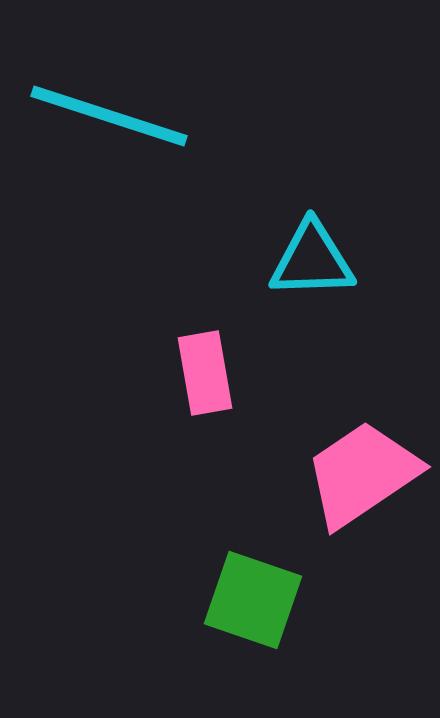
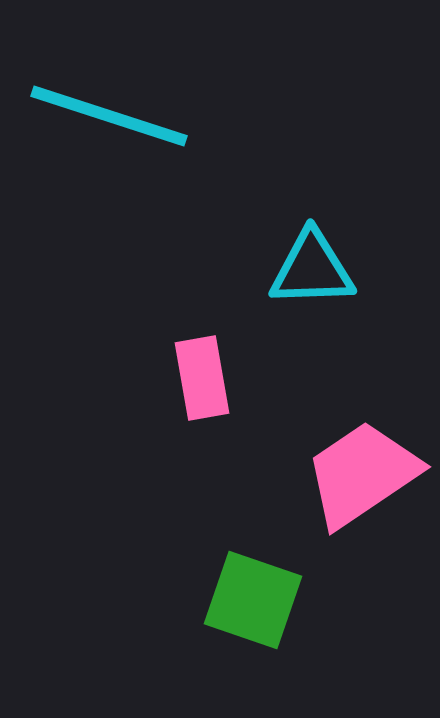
cyan triangle: moved 9 px down
pink rectangle: moved 3 px left, 5 px down
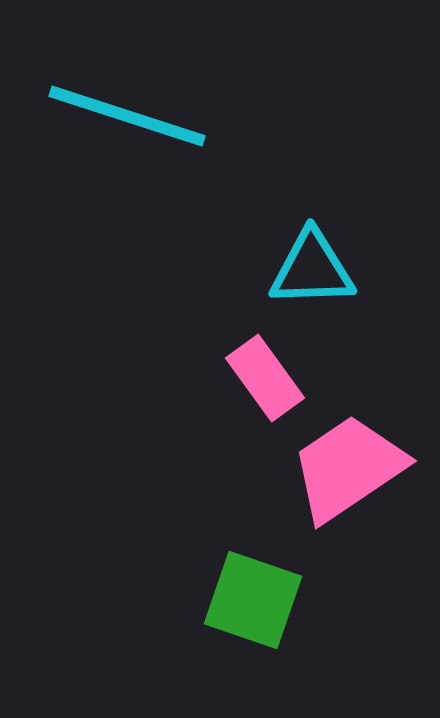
cyan line: moved 18 px right
pink rectangle: moved 63 px right; rotated 26 degrees counterclockwise
pink trapezoid: moved 14 px left, 6 px up
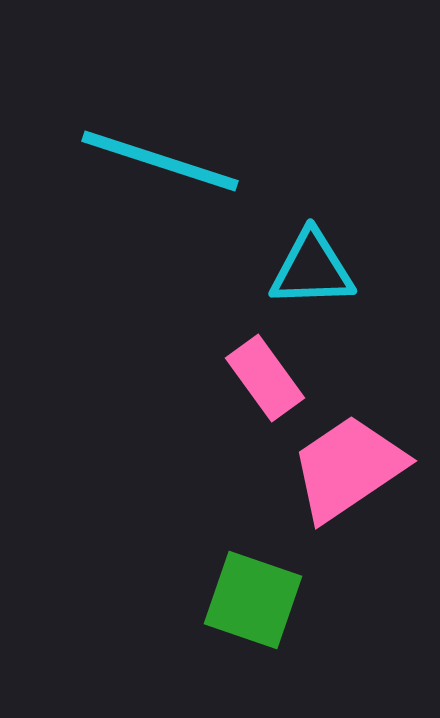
cyan line: moved 33 px right, 45 px down
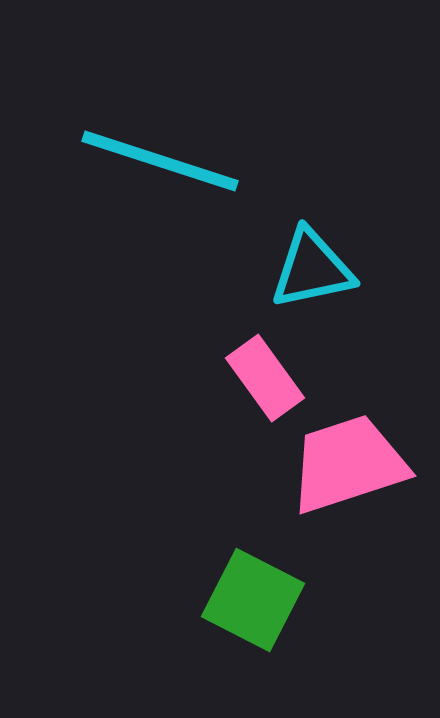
cyan triangle: rotated 10 degrees counterclockwise
pink trapezoid: moved 4 px up; rotated 16 degrees clockwise
green square: rotated 8 degrees clockwise
